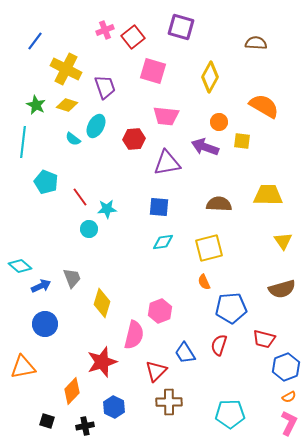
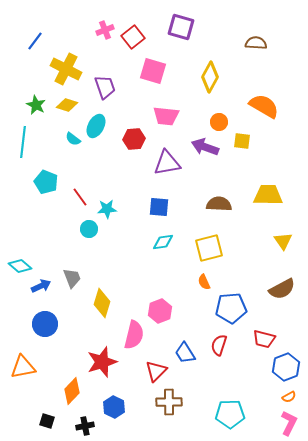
brown semicircle at (282, 289): rotated 12 degrees counterclockwise
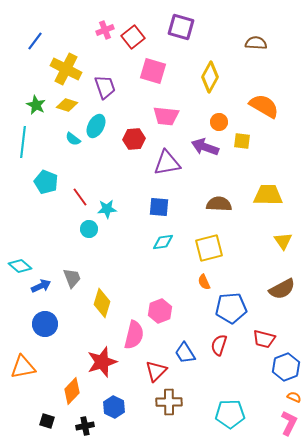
orange semicircle at (289, 397): moved 5 px right; rotated 128 degrees counterclockwise
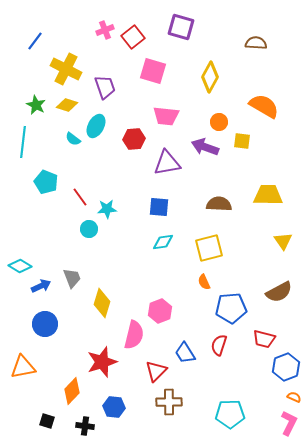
cyan diamond at (20, 266): rotated 10 degrees counterclockwise
brown semicircle at (282, 289): moved 3 px left, 3 px down
blue hexagon at (114, 407): rotated 20 degrees counterclockwise
black cross at (85, 426): rotated 18 degrees clockwise
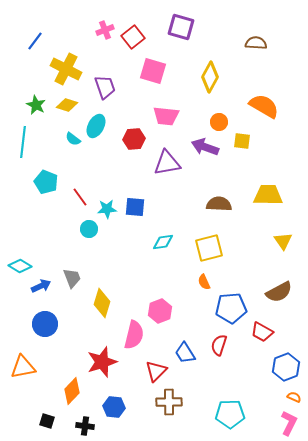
blue square at (159, 207): moved 24 px left
red trapezoid at (264, 339): moved 2 px left, 7 px up; rotated 15 degrees clockwise
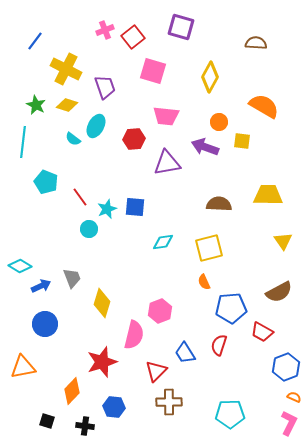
cyan star at (107, 209): rotated 18 degrees counterclockwise
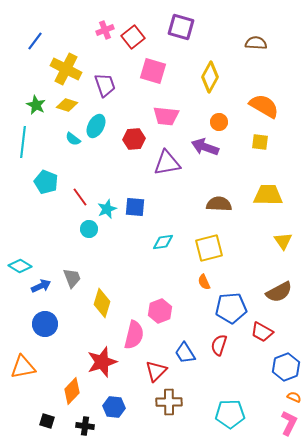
purple trapezoid at (105, 87): moved 2 px up
yellow square at (242, 141): moved 18 px right, 1 px down
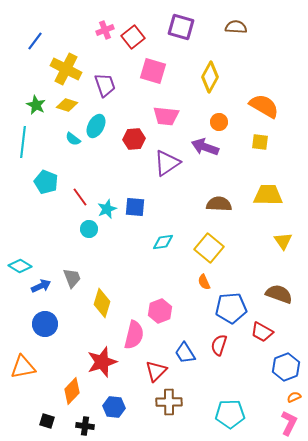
brown semicircle at (256, 43): moved 20 px left, 16 px up
purple triangle at (167, 163): rotated 24 degrees counterclockwise
yellow square at (209, 248): rotated 36 degrees counterclockwise
brown semicircle at (279, 292): moved 2 px down; rotated 132 degrees counterclockwise
orange semicircle at (294, 397): rotated 48 degrees counterclockwise
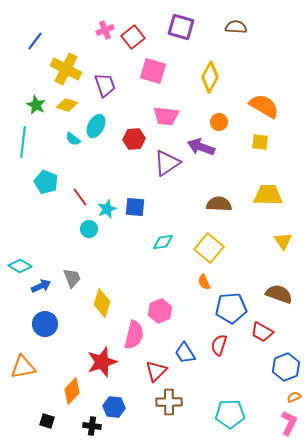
purple arrow at (205, 147): moved 4 px left
black cross at (85, 426): moved 7 px right
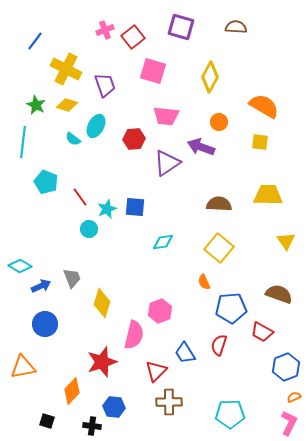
yellow triangle at (283, 241): moved 3 px right
yellow square at (209, 248): moved 10 px right
